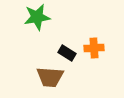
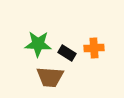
green star: moved 1 px right, 27 px down; rotated 12 degrees clockwise
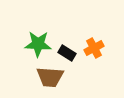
orange cross: rotated 24 degrees counterclockwise
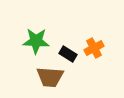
green star: moved 2 px left, 3 px up
black rectangle: moved 1 px right, 1 px down
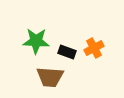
black rectangle: moved 1 px left, 2 px up; rotated 12 degrees counterclockwise
